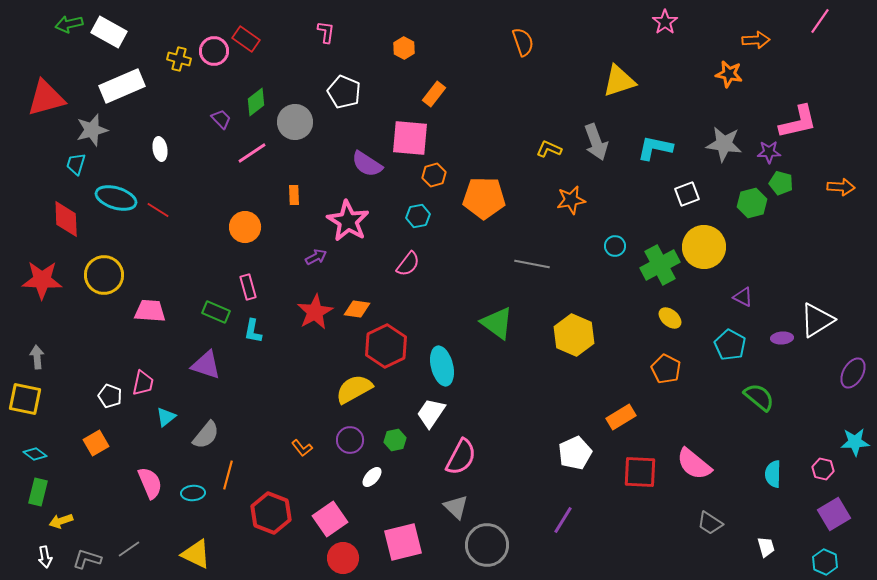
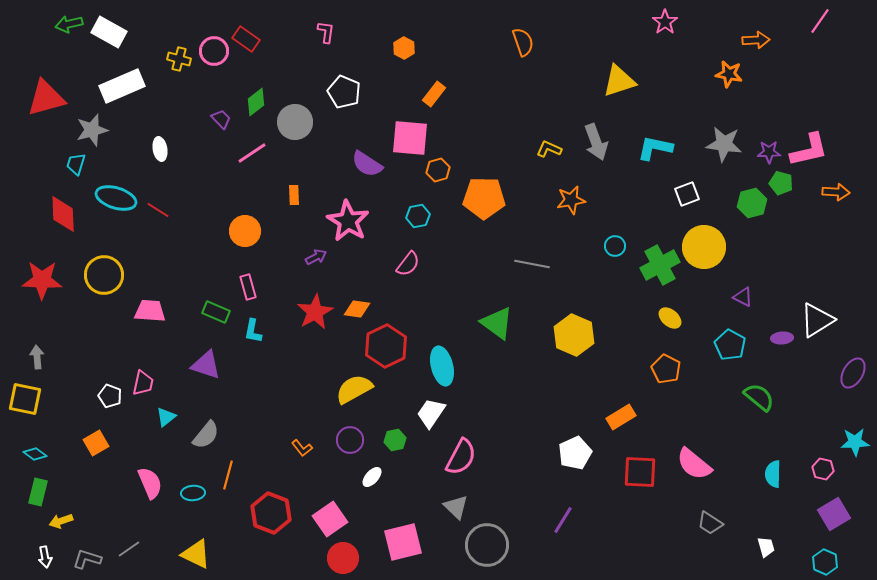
pink L-shape at (798, 122): moved 11 px right, 28 px down
orange hexagon at (434, 175): moved 4 px right, 5 px up
orange arrow at (841, 187): moved 5 px left, 5 px down
red diamond at (66, 219): moved 3 px left, 5 px up
orange circle at (245, 227): moved 4 px down
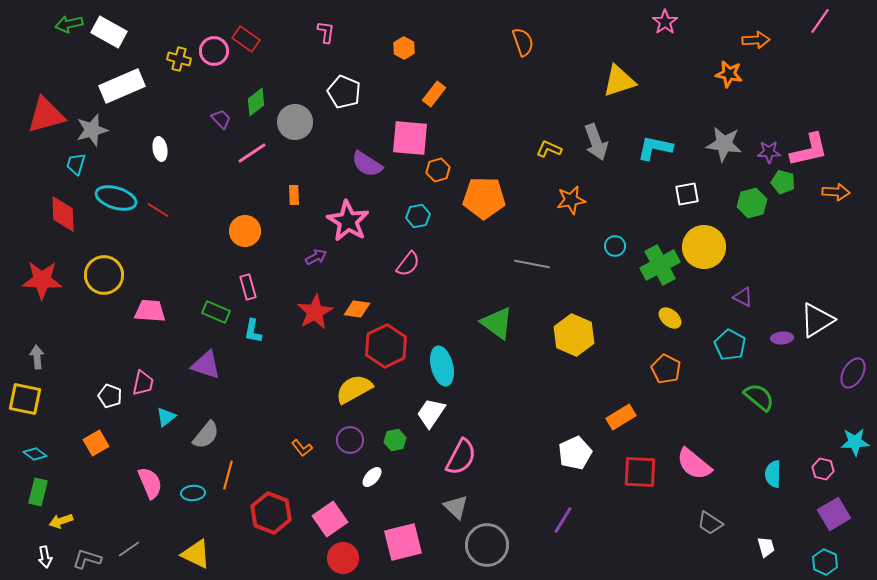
red triangle at (46, 98): moved 17 px down
green pentagon at (781, 183): moved 2 px right, 1 px up
white square at (687, 194): rotated 10 degrees clockwise
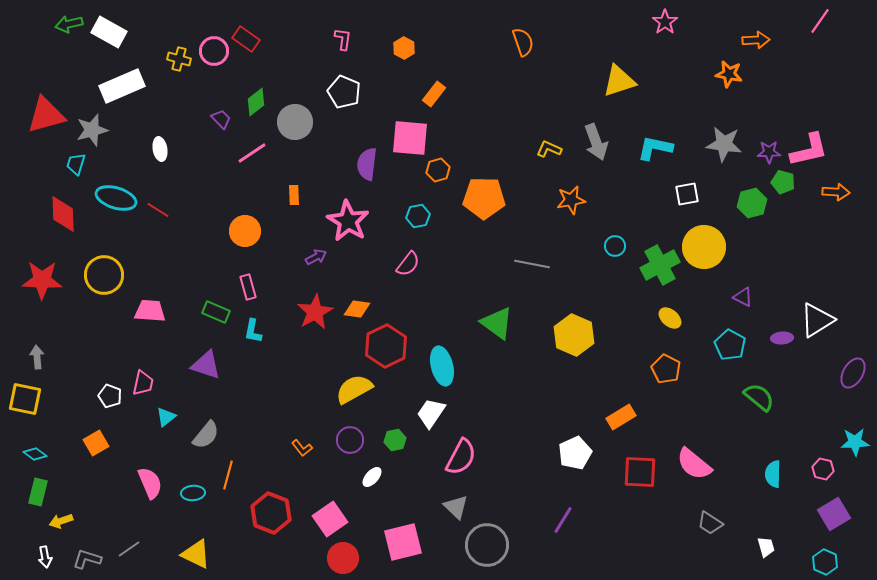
pink L-shape at (326, 32): moved 17 px right, 7 px down
purple semicircle at (367, 164): rotated 64 degrees clockwise
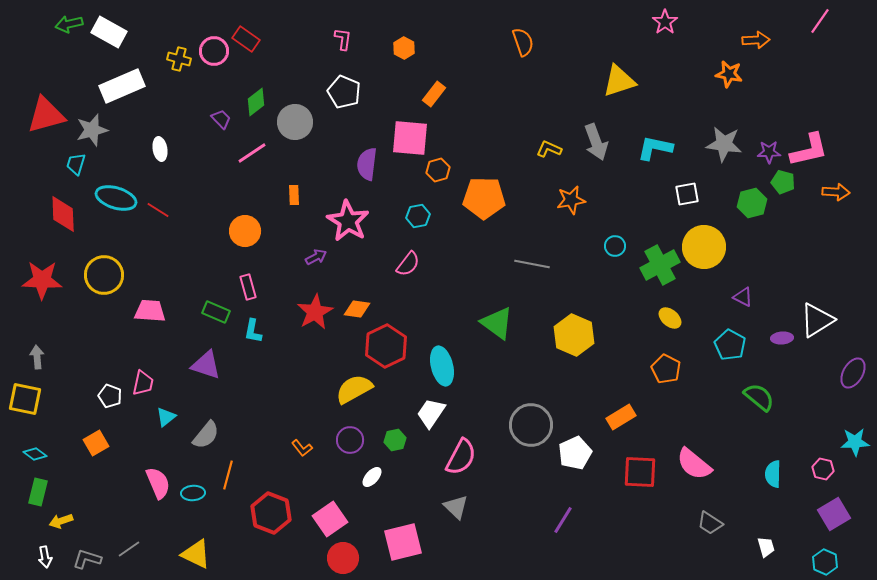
pink semicircle at (150, 483): moved 8 px right
gray circle at (487, 545): moved 44 px right, 120 px up
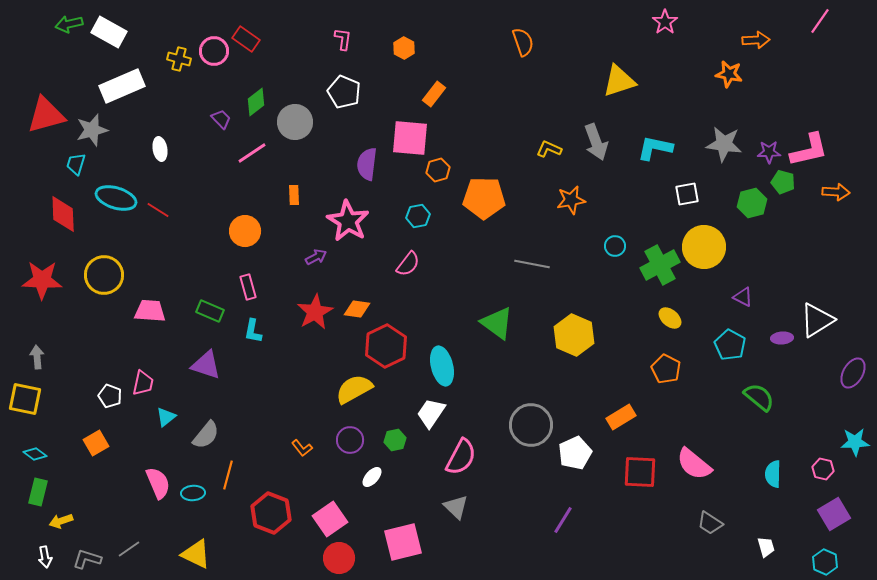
green rectangle at (216, 312): moved 6 px left, 1 px up
red circle at (343, 558): moved 4 px left
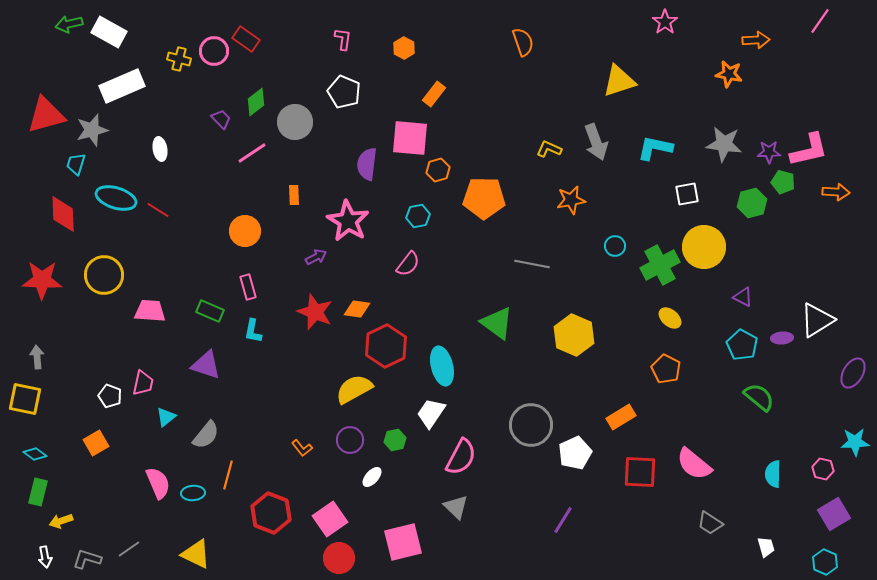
red star at (315, 312): rotated 21 degrees counterclockwise
cyan pentagon at (730, 345): moved 12 px right
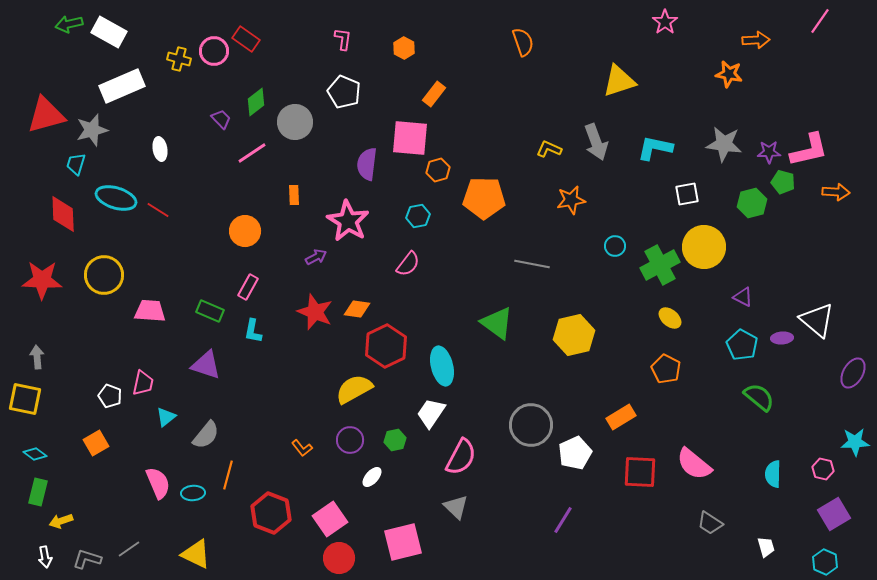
pink rectangle at (248, 287): rotated 45 degrees clockwise
white triangle at (817, 320): rotated 48 degrees counterclockwise
yellow hexagon at (574, 335): rotated 24 degrees clockwise
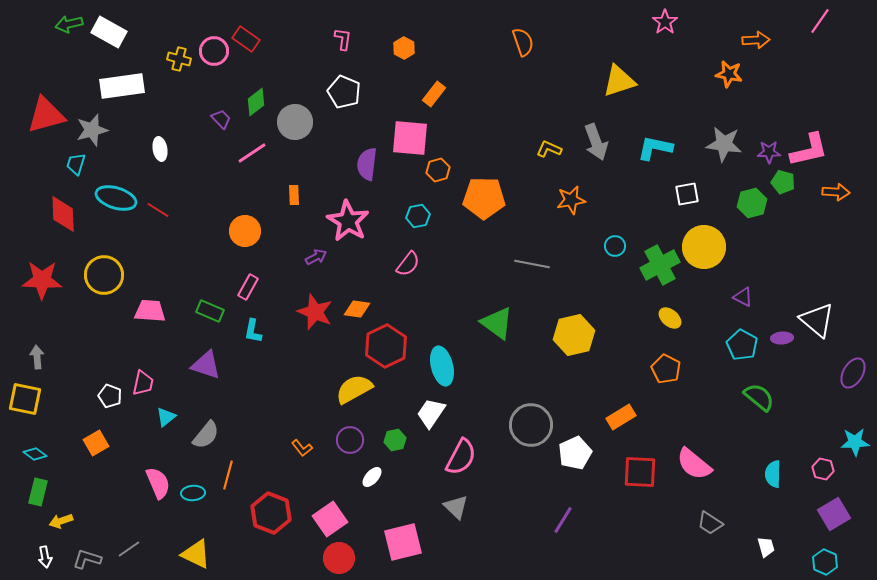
white rectangle at (122, 86): rotated 15 degrees clockwise
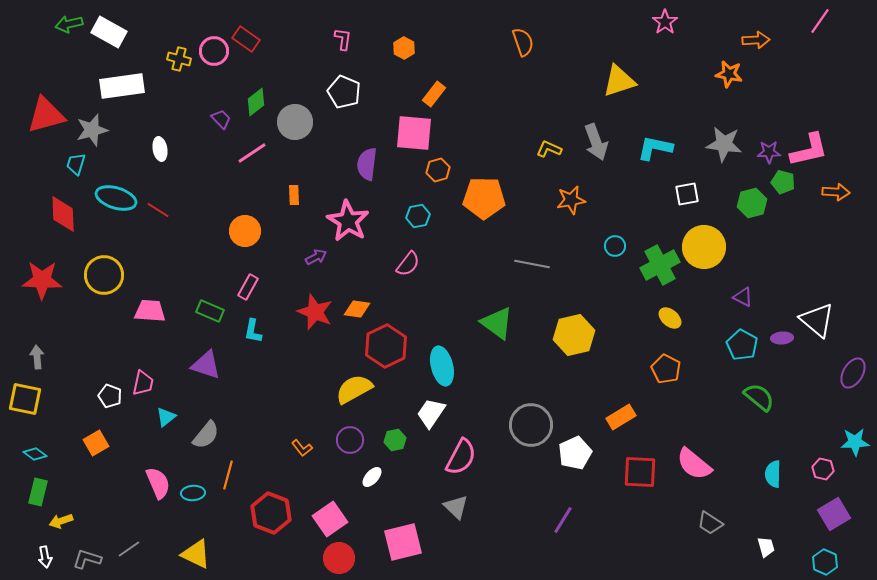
pink square at (410, 138): moved 4 px right, 5 px up
